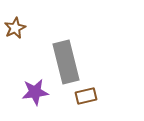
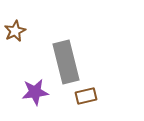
brown star: moved 3 px down
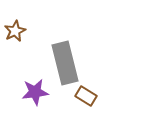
gray rectangle: moved 1 px left, 1 px down
brown rectangle: rotated 45 degrees clockwise
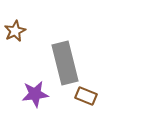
purple star: moved 2 px down
brown rectangle: rotated 10 degrees counterclockwise
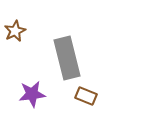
gray rectangle: moved 2 px right, 5 px up
purple star: moved 3 px left
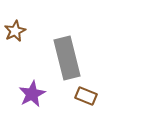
purple star: rotated 20 degrees counterclockwise
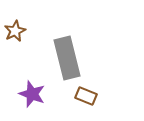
purple star: rotated 24 degrees counterclockwise
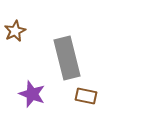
brown rectangle: rotated 10 degrees counterclockwise
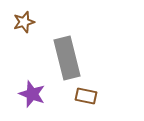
brown star: moved 9 px right, 9 px up; rotated 10 degrees clockwise
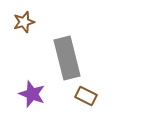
brown rectangle: rotated 15 degrees clockwise
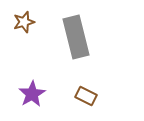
gray rectangle: moved 9 px right, 21 px up
purple star: rotated 20 degrees clockwise
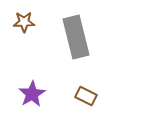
brown star: rotated 15 degrees clockwise
